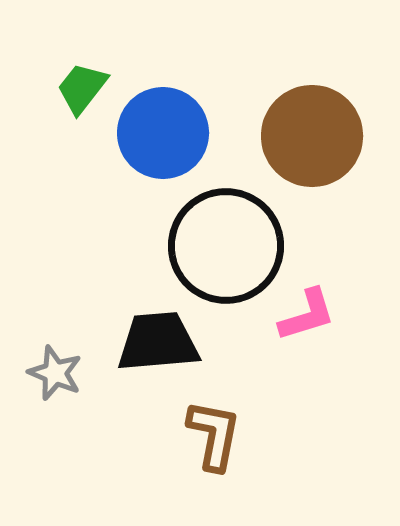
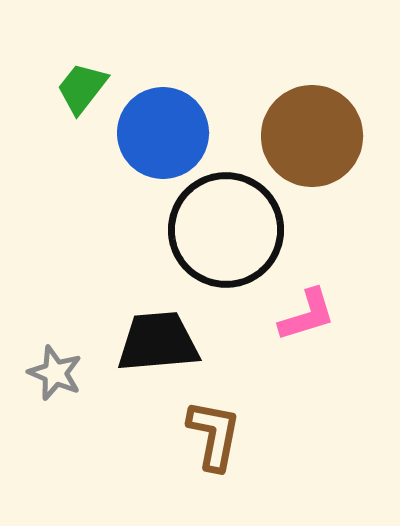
black circle: moved 16 px up
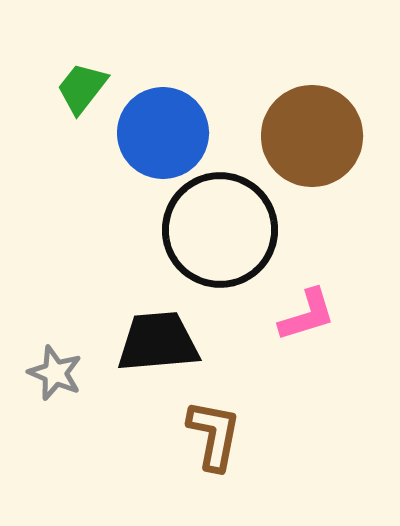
black circle: moved 6 px left
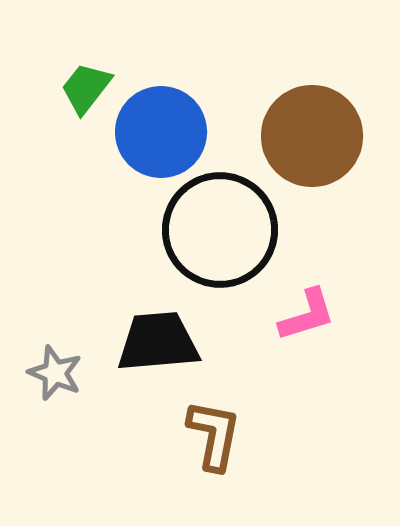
green trapezoid: moved 4 px right
blue circle: moved 2 px left, 1 px up
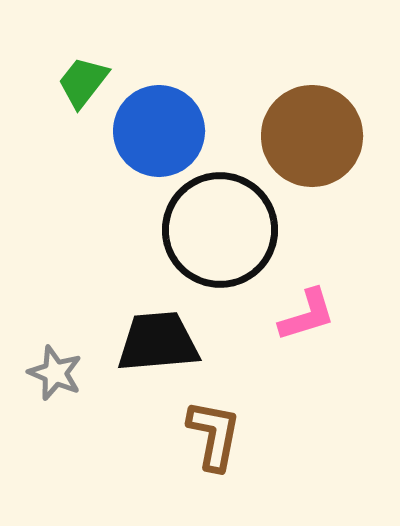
green trapezoid: moved 3 px left, 6 px up
blue circle: moved 2 px left, 1 px up
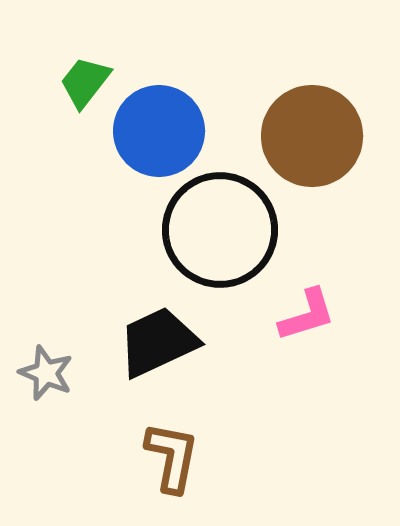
green trapezoid: moved 2 px right
black trapezoid: rotated 20 degrees counterclockwise
gray star: moved 9 px left
brown L-shape: moved 42 px left, 22 px down
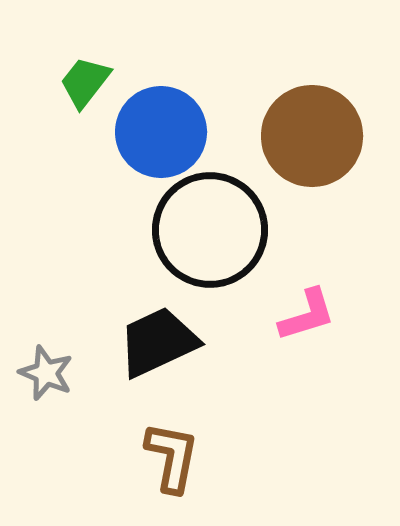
blue circle: moved 2 px right, 1 px down
black circle: moved 10 px left
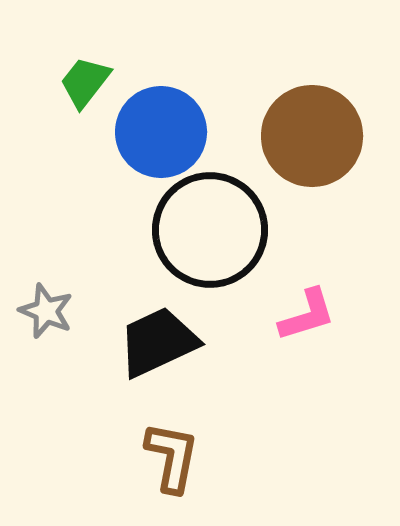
gray star: moved 62 px up
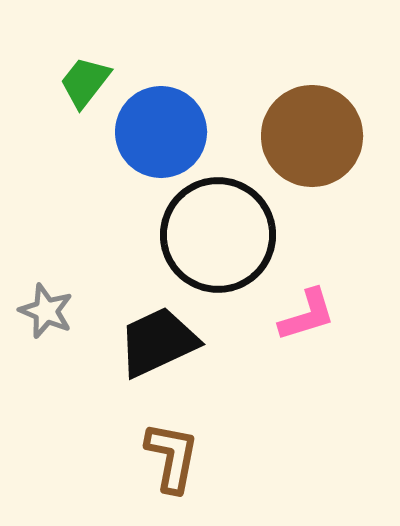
black circle: moved 8 px right, 5 px down
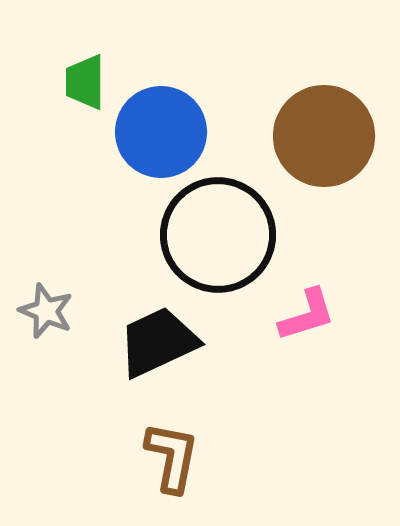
green trapezoid: rotated 38 degrees counterclockwise
brown circle: moved 12 px right
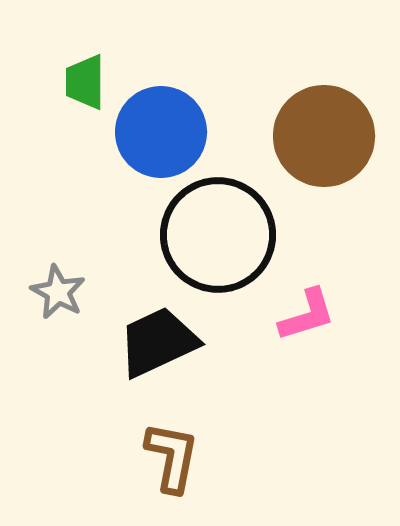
gray star: moved 12 px right, 19 px up; rotated 6 degrees clockwise
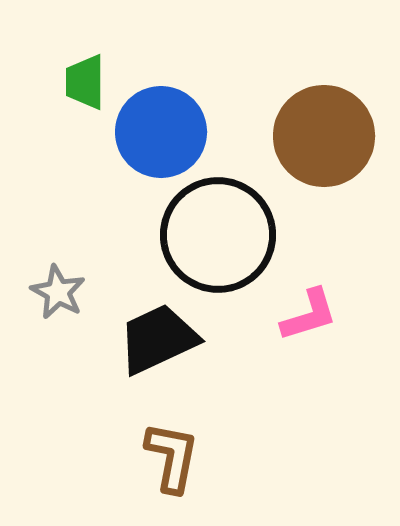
pink L-shape: moved 2 px right
black trapezoid: moved 3 px up
